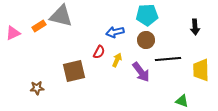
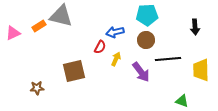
red semicircle: moved 1 px right, 5 px up
yellow arrow: moved 1 px left, 1 px up
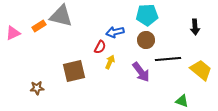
yellow arrow: moved 6 px left, 3 px down
yellow trapezoid: rotated 130 degrees clockwise
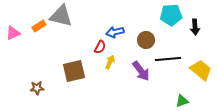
cyan pentagon: moved 24 px right
purple arrow: moved 1 px up
green triangle: rotated 40 degrees counterclockwise
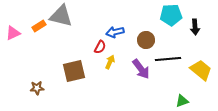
purple arrow: moved 2 px up
